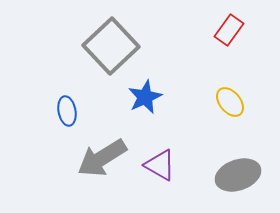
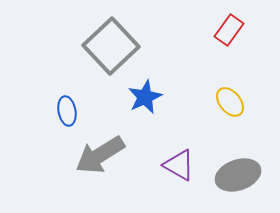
gray arrow: moved 2 px left, 3 px up
purple triangle: moved 19 px right
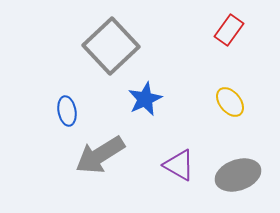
blue star: moved 2 px down
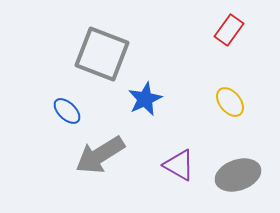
gray square: moved 9 px left, 8 px down; rotated 26 degrees counterclockwise
blue ellipse: rotated 36 degrees counterclockwise
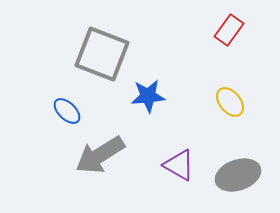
blue star: moved 3 px right, 3 px up; rotated 20 degrees clockwise
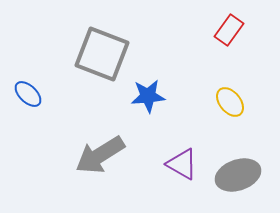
blue ellipse: moved 39 px left, 17 px up
purple triangle: moved 3 px right, 1 px up
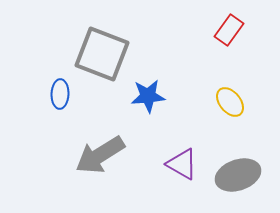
blue ellipse: moved 32 px right; rotated 48 degrees clockwise
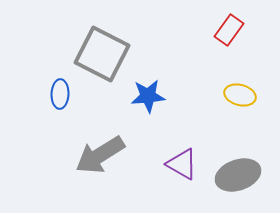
gray square: rotated 6 degrees clockwise
yellow ellipse: moved 10 px right, 7 px up; rotated 36 degrees counterclockwise
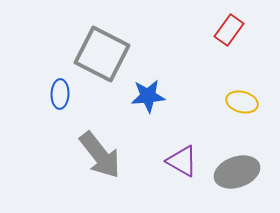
yellow ellipse: moved 2 px right, 7 px down
gray arrow: rotated 96 degrees counterclockwise
purple triangle: moved 3 px up
gray ellipse: moved 1 px left, 3 px up
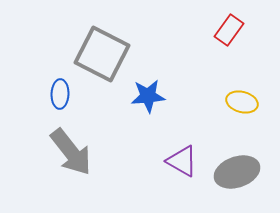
gray arrow: moved 29 px left, 3 px up
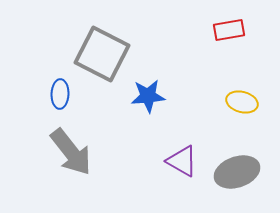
red rectangle: rotated 44 degrees clockwise
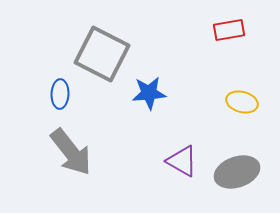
blue star: moved 1 px right, 3 px up
